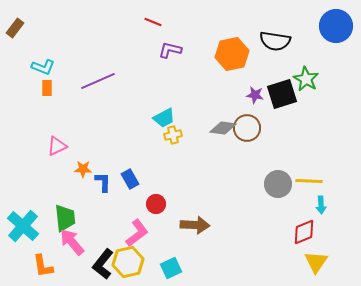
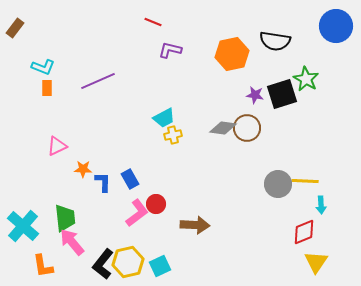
yellow line: moved 4 px left
pink L-shape: moved 20 px up
cyan square: moved 11 px left, 2 px up
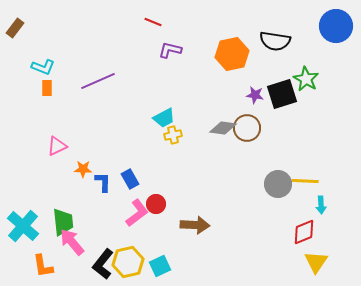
green trapezoid: moved 2 px left, 4 px down
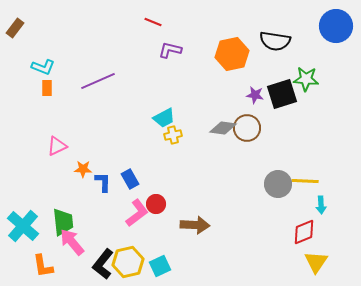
green star: rotated 25 degrees counterclockwise
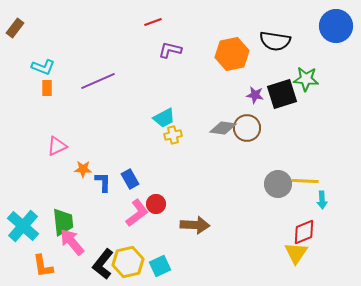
red line: rotated 42 degrees counterclockwise
cyan arrow: moved 1 px right, 5 px up
yellow triangle: moved 20 px left, 9 px up
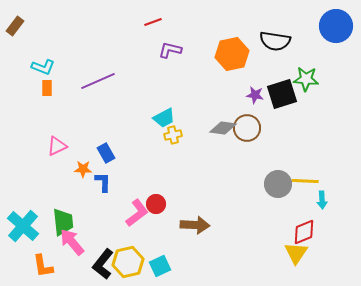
brown rectangle: moved 2 px up
blue rectangle: moved 24 px left, 26 px up
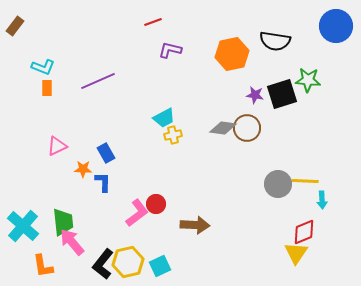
green star: moved 2 px right, 1 px down
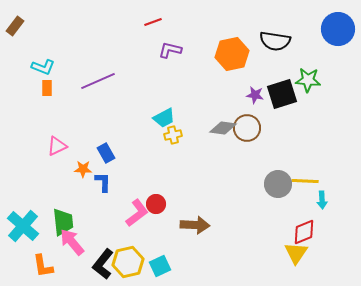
blue circle: moved 2 px right, 3 px down
